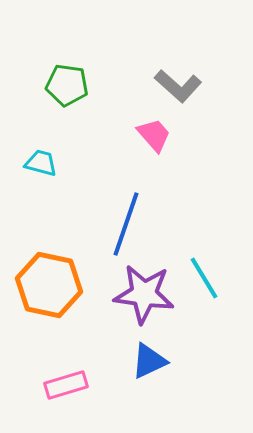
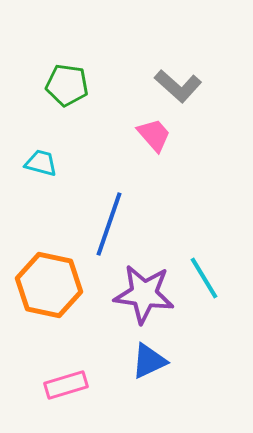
blue line: moved 17 px left
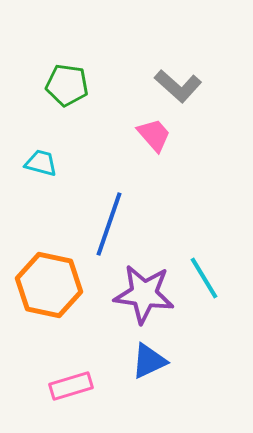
pink rectangle: moved 5 px right, 1 px down
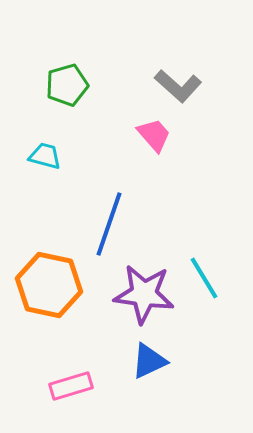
green pentagon: rotated 24 degrees counterclockwise
cyan trapezoid: moved 4 px right, 7 px up
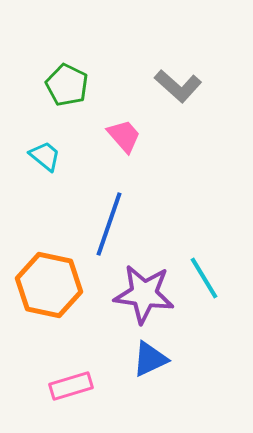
green pentagon: rotated 30 degrees counterclockwise
pink trapezoid: moved 30 px left, 1 px down
cyan trapezoid: rotated 24 degrees clockwise
blue triangle: moved 1 px right, 2 px up
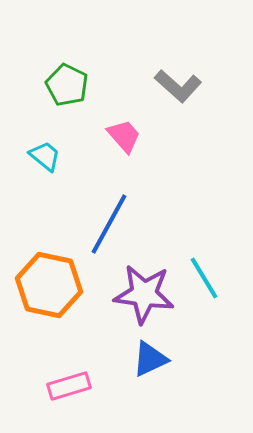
blue line: rotated 10 degrees clockwise
pink rectangle: moved 2 px left
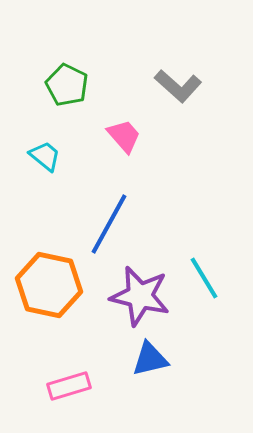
purple star: moved 4 px left, 2 px down; rotated 6 degrees clockwise
blue triangle: rotated 12 degrees clockwise
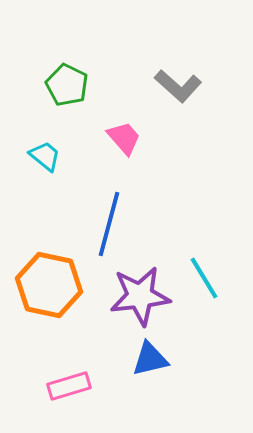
pink trapezoid: moved 2 px down
blue line: rotated 14 degrees counterclockwise
purple star: rotated 20 degrees counterclockwise
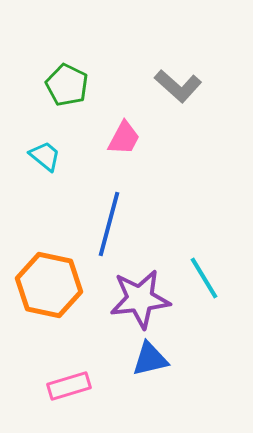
pink trapezoid: rotated 69 degrees clockwise
purple star: moved 3 px down
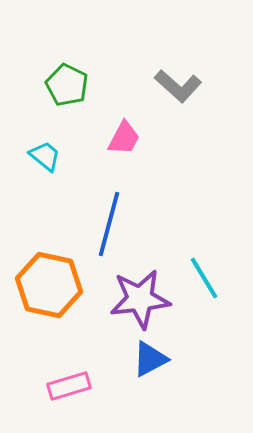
blue triangle: rotated 15 degrees counterclockwise
